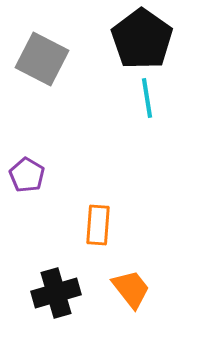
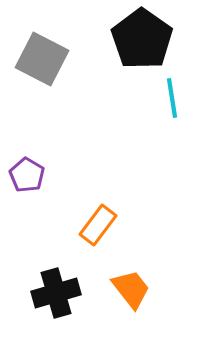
cyan line: moved 25 px right
orange rectangle: rotated 33 degrees clockwise
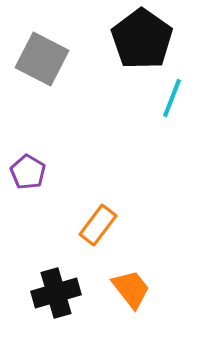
cyan line: rotated 30 degrees clockwise
purple pentagon: moved 1 px right, 3 px up
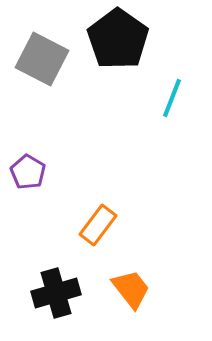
black pentagon: moved 24 px left
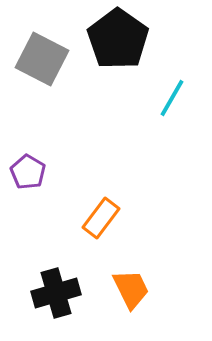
cyan line: rotated 9 degrees clockwise
orange rectangle: moved 3 px right, 7 px up
orange trapezoid: rotated 12 degrees clockwise
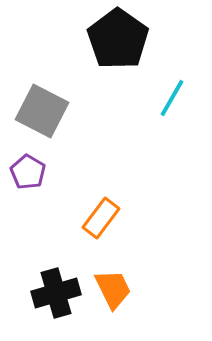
gray square: moved 52 px down
orange trapezoid: moved 18 px left
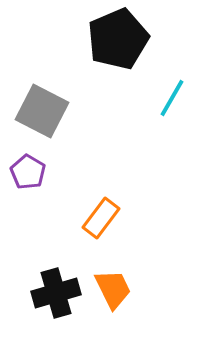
black pentagon: rotated 14 degrees clockwise
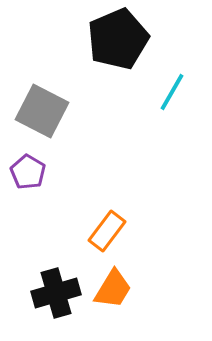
cyan line: moved 6 px up
orange rectangle: moved 6 px right, 13 px down
orange trapezoid: rotated 57 degrees clockwise
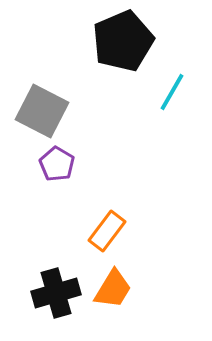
black pentagon: moved 5 px right, 2 px down
purple pentagon: moved 29 px right, 8 px up
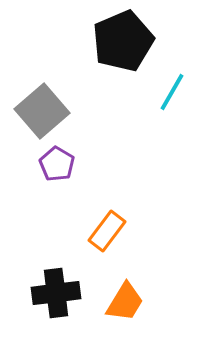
gray square: rotated 22 degrees clockwise
orange trapezoid: moved 12 px right, 13 px down
black cross: rotated 9 degrees clockwise
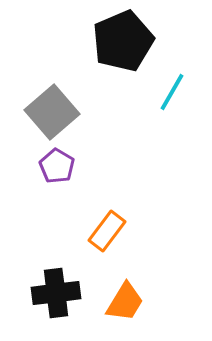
gray square: moved 10 px right, 1 px down
purple pentagon: moved 2 px down
